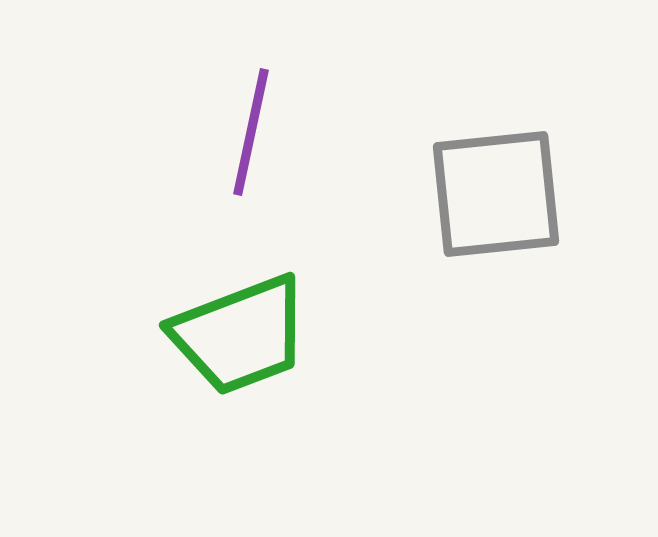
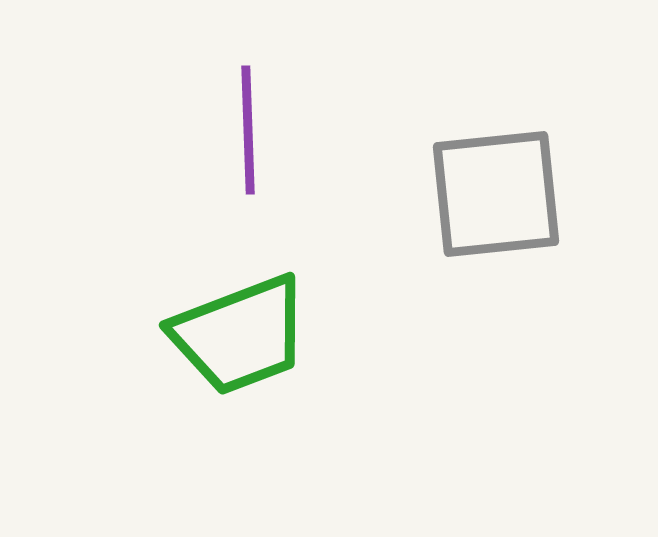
purple line: moved 3 px left, 2 px up; rotated 14 degrees counterclockwise
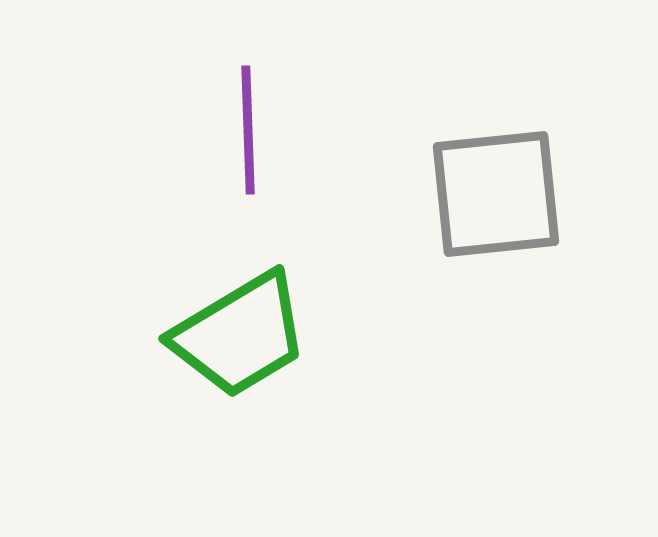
green trapezoid: rotated 10 degrees counterclockwise
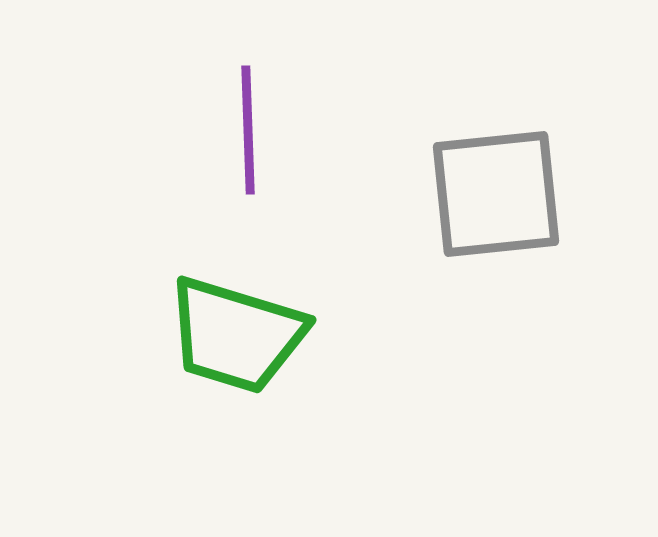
green trapezoid: moved 4 px left; rotated 48 degrees clockwise
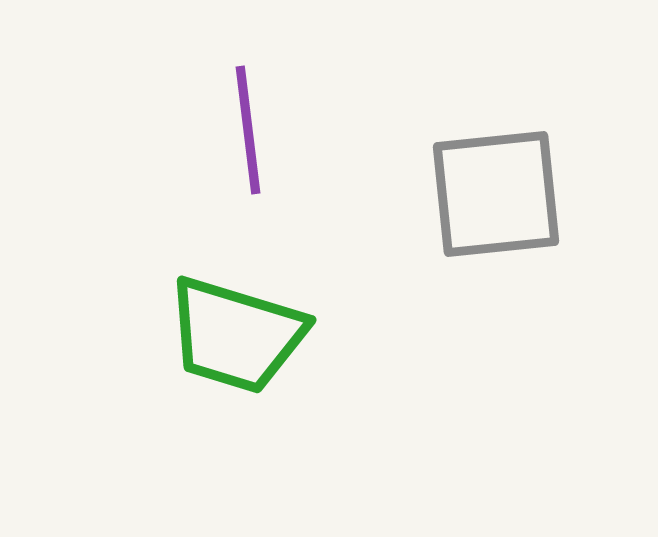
purple line: rotated 5 degrees counterclockwise
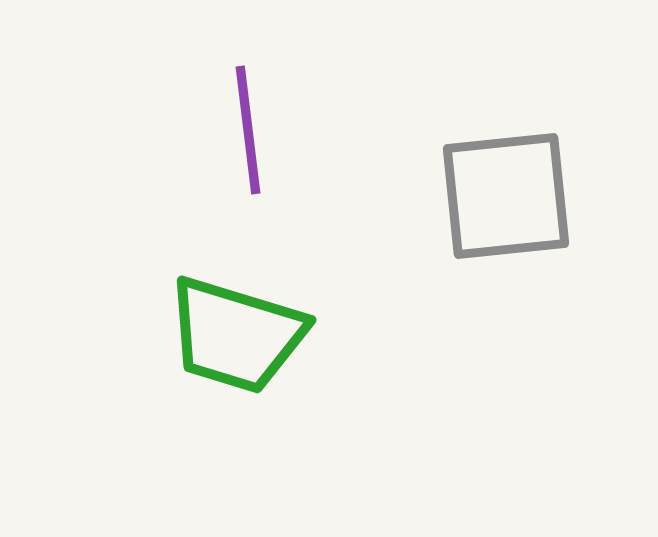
gray square: moved 10 px right, 2 px down
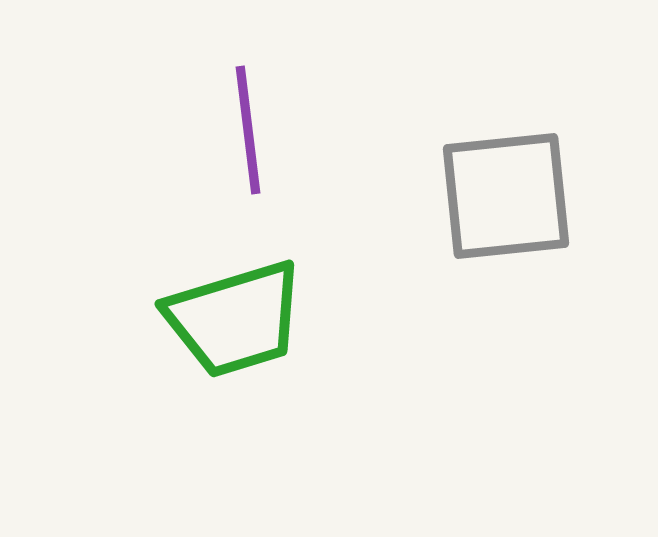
green trapezoid: moved 1 px left, 16 px up; rotated 34 degrees counterclockwise
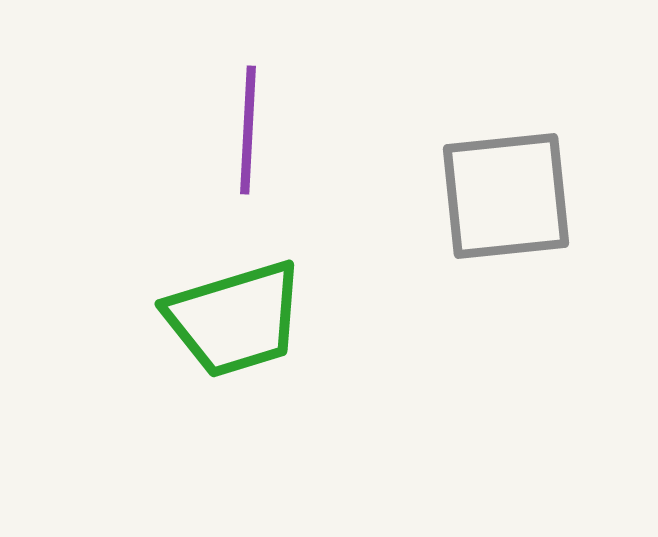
purple line: rotated 10 degrees clockwise
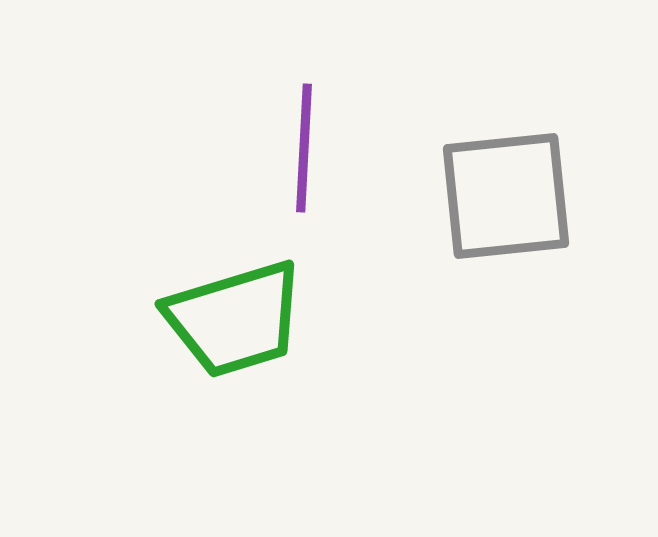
purple line: moved 56 px right, 18 px down
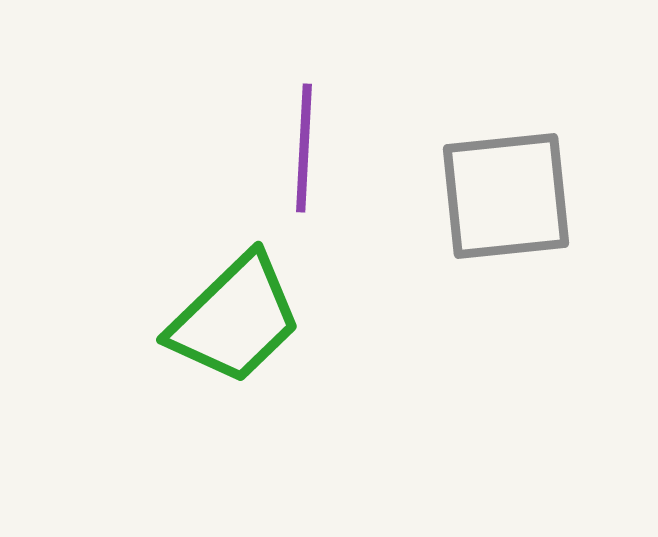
green trapezoid: rotated 27 degrees counterclockwise
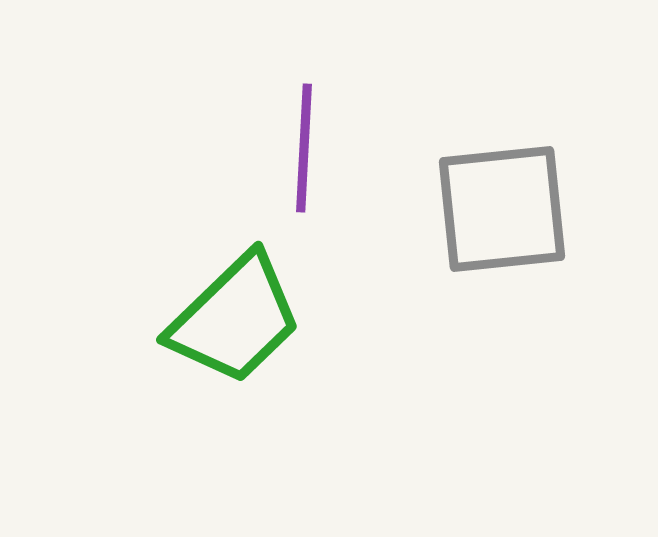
gray square: moved 4 px left, 13 px down
